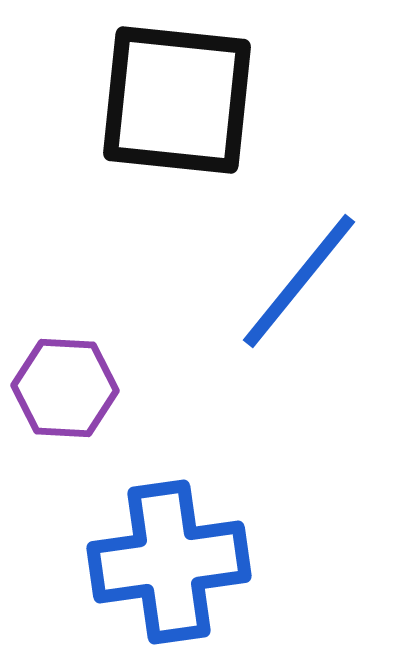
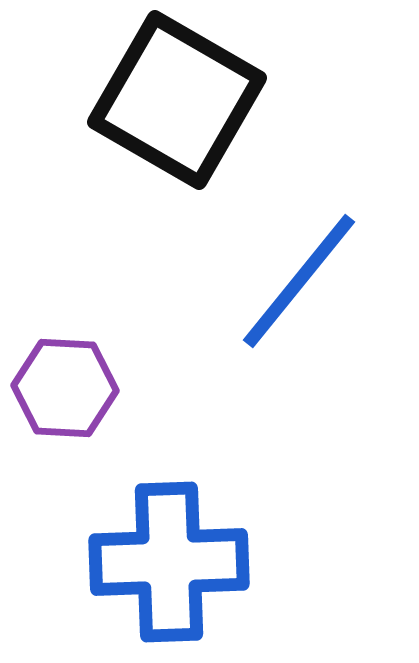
black square: rotated 24 degrees clockwise
blue cross: rotated 6 degrees clockwise
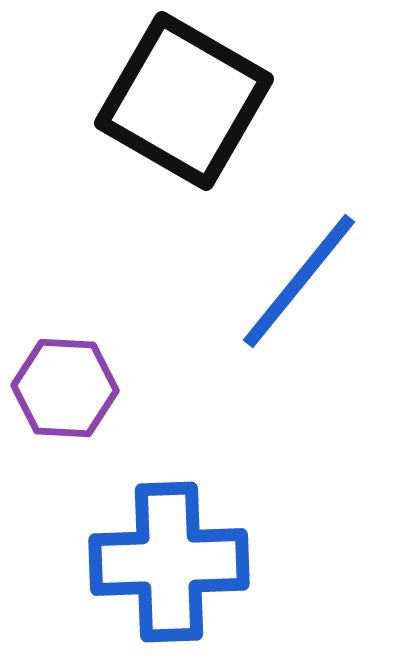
black square: moved 7 px right, 1 px down
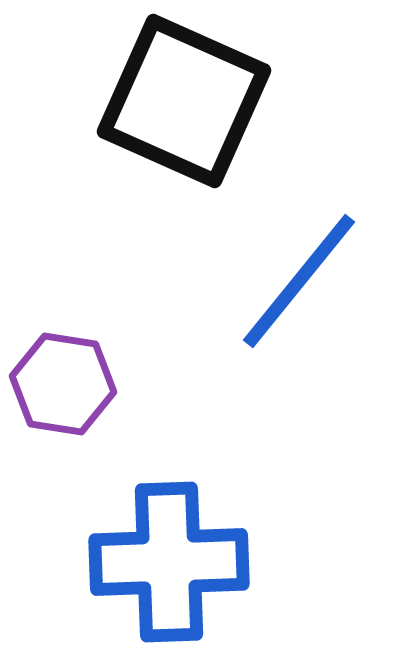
black square: rotated 6 degrees counterclockwise
purple hexagon: moved 2 px left, 4 px up; rotated 6 degrees clockwise
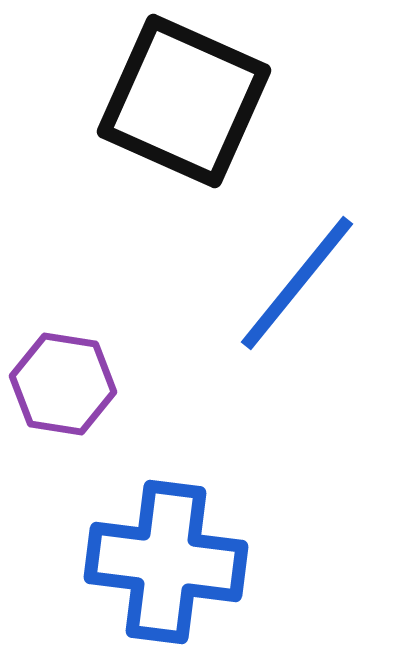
blue line: moved 2 px left, 2 px down
blue cross: moved 3 px left; rotated 9 degrees clockwise
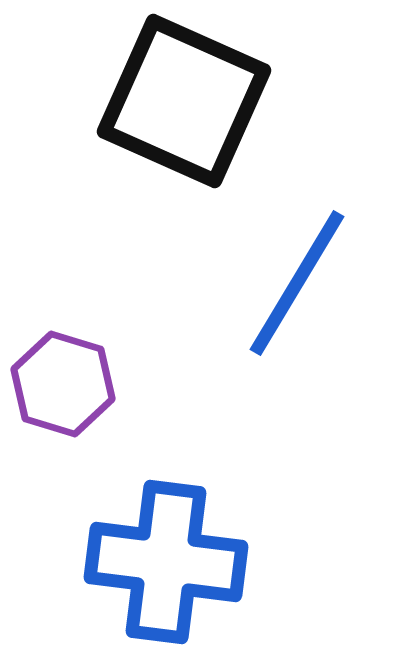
blue line: rotated 8 degrees counterclockwise
purple hexagon: rotated 8 degrees clockwise
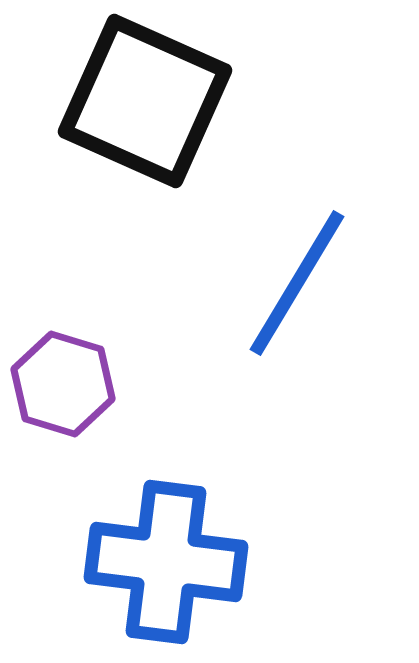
black square: moved 39 px left
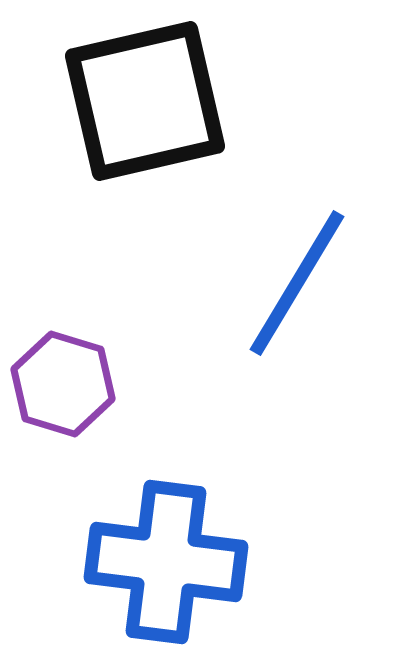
black square: rotated 37 degrees counterclockwise
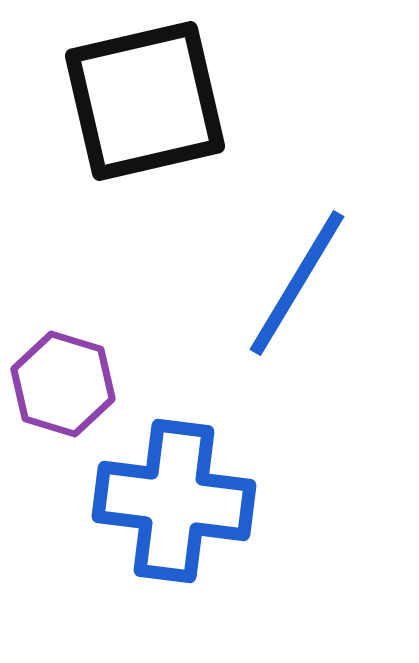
blue cross: moved 8 px right, 61 px up
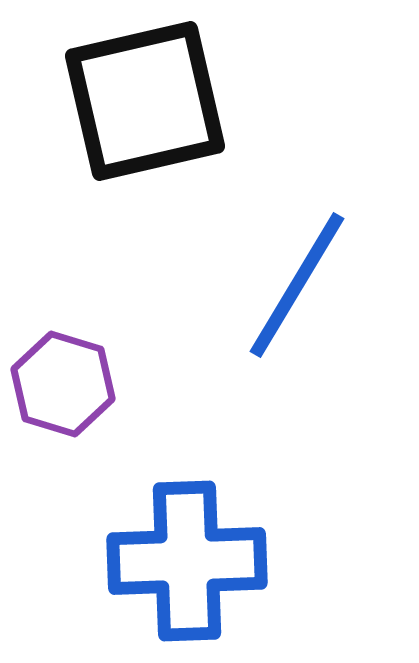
blue line: moved 2 px down
blue cross: moved 13 px right, 60 px down; rotated 9 degrees counterclockwise
